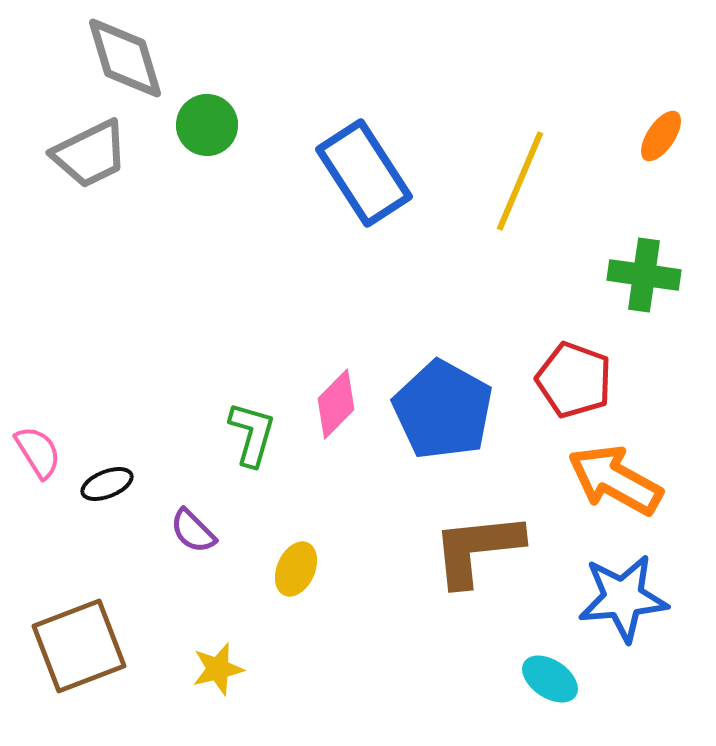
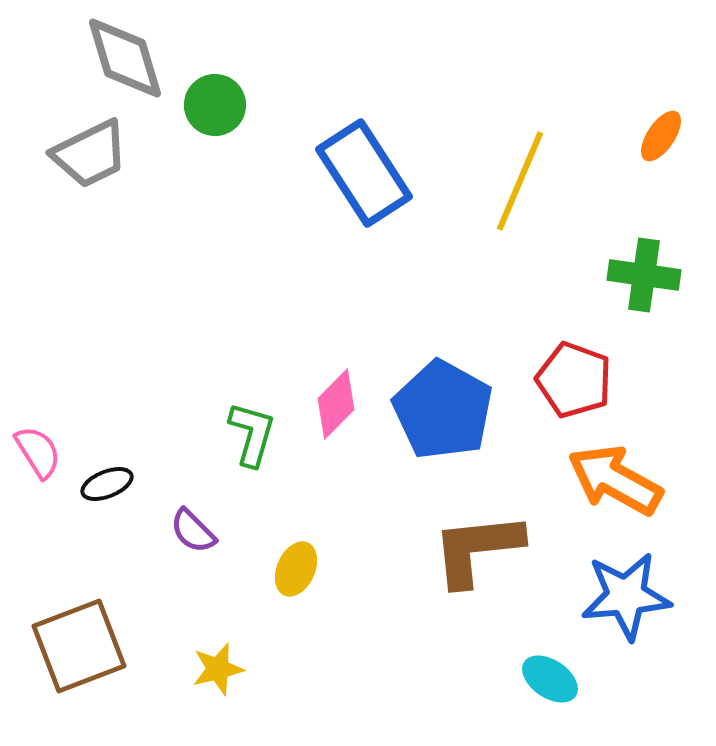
green circle: moved 8 px right, 20 px up
blue star: moved 3 px right, 2 px up
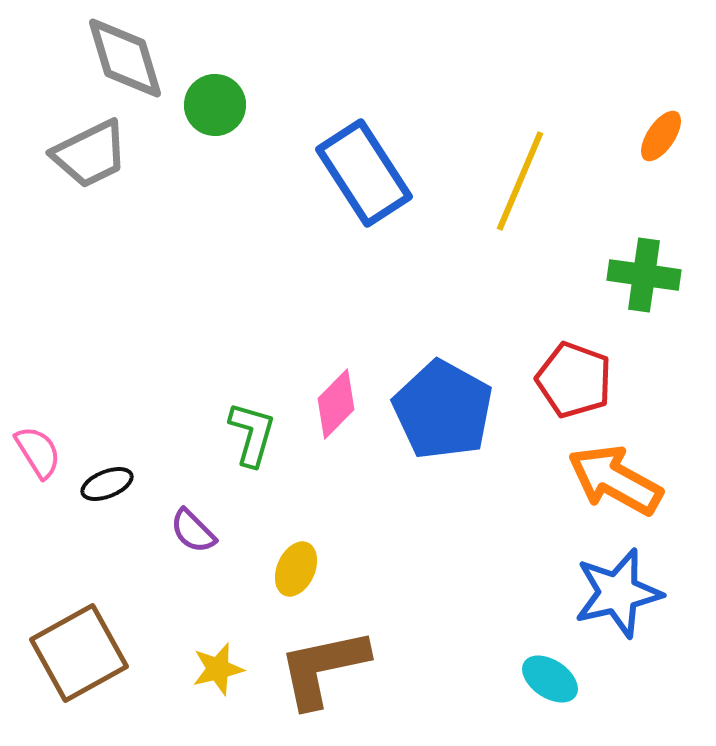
brown L-shape: moved 154 px left, 119 px down; rotated 6 degrees counterclockwise
blue star: moved 8 px left, 3 px up; rotated 8 degrees counterclockwise
brown square: moved 7 px down; rotated 8 degrees counterclockwise
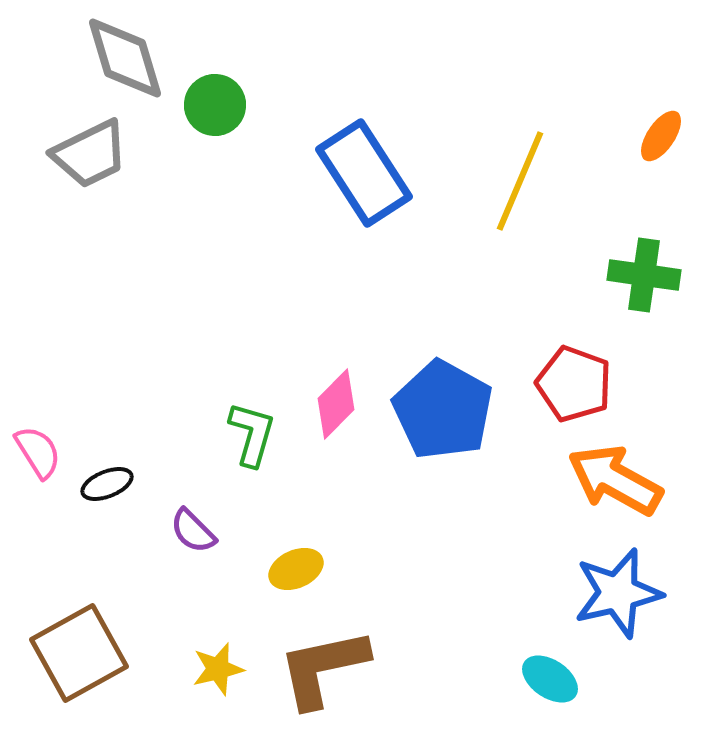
red pentagon: moved 4 px down
yellow ellipse: rotated 42 degrees clockwise
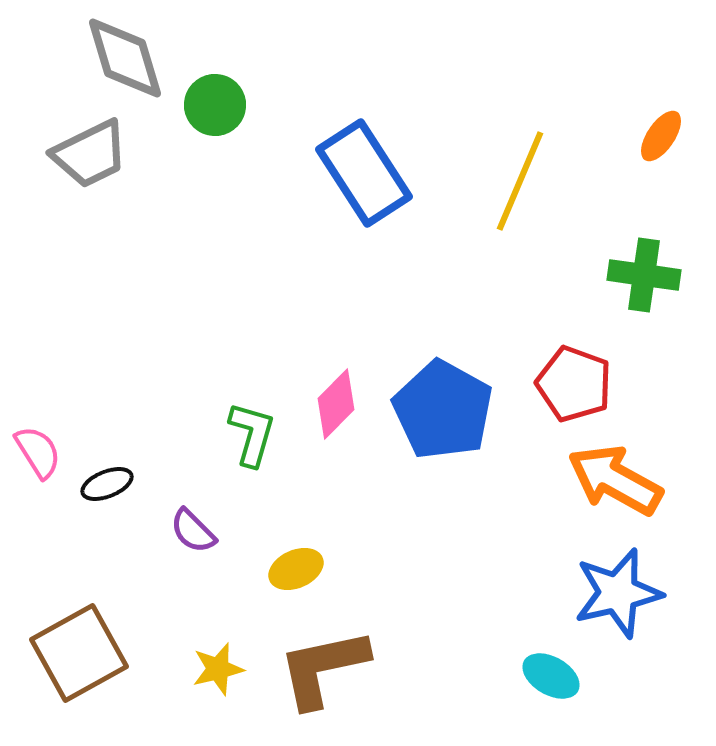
cyan ellipse: moved 1 px right, 3 px up; rotated 4 degrees counterclockwise
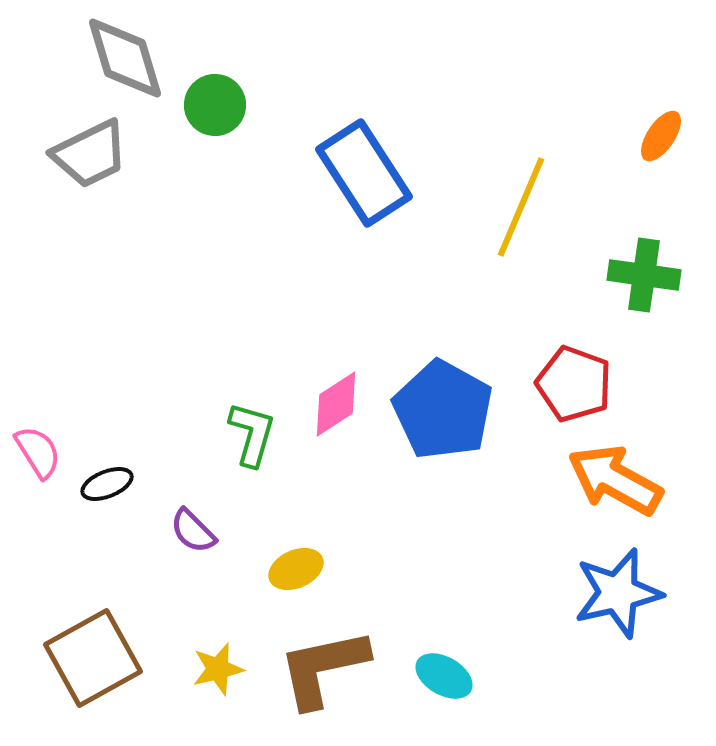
yellow line: moved 1 px right, 26 px down
pink diamond: rotated 12 degrees clockwise
brown square: moved 14 px right, 5 px down
cyan ellipse: moved 107 px left
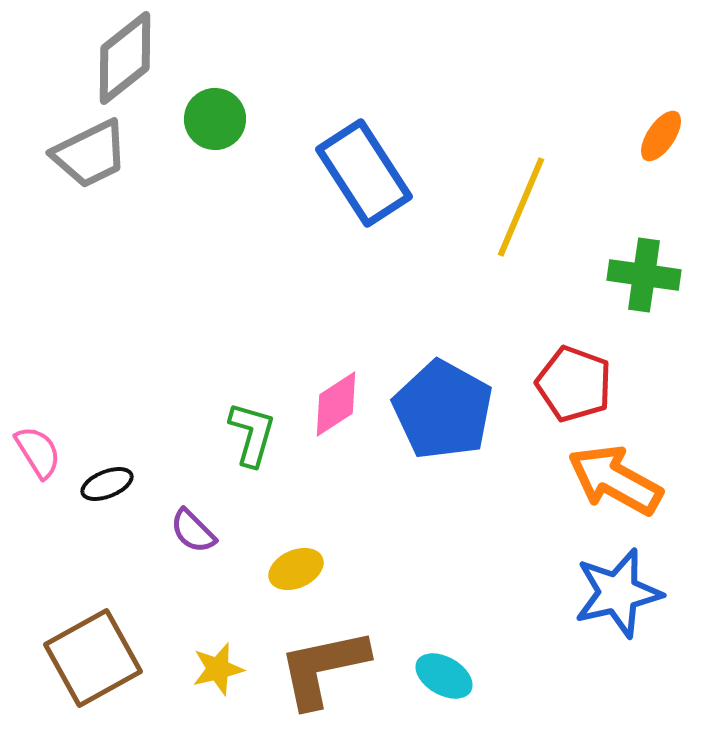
gray diamond: rotated 68 degrees clockwise
green circle: moved 14 px down
